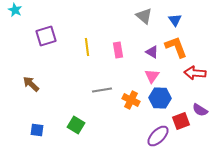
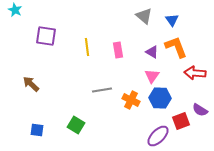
blue triangle: moved 3 px left
purple square: rotated 25 degrees clockwise
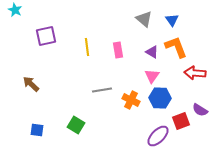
gray triangle: moved 3 px down
purple square: rotated 20 degrees counterclockwise
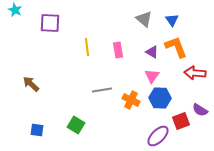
purple square: moved 4 px right, 13 px up; rotated 15 degrees clockwise
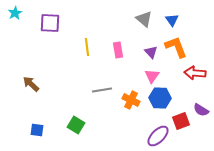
cyan star: moved 3 px down; rotated 16 degrees clockwise
purple triangle: moved 1 px left; rotated 16 degrees clockwise
purple semicircle: moved 1 px right
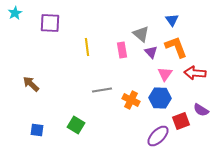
gray triangle: moved 3 px left, 15 px down
pink rectangle: moved 4 px right
pink triangle: moved 13 px right, 2 px up
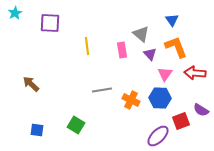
yellow line: moved 1 px up
purple triangle: moved 1 px left, 2 px down
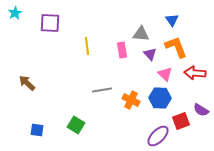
gray triangle: rotated 36 degrees counterclockwise
pink triangle: rotated 21 degrees counterclockwise
brown arrow: moved 4 px left, 1 px up
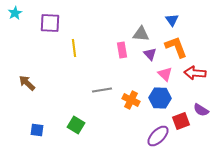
yellow line: moved 13 px left, 2 px down
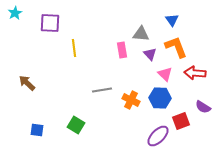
purple semicircle: moved 2 px right, 3 px up
